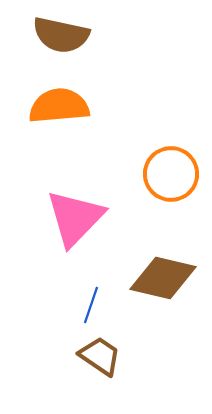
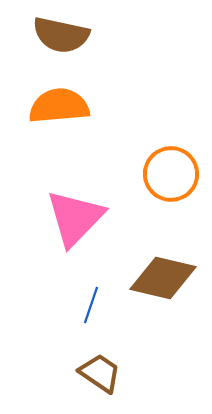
brown trapezoid: moved 17 px down
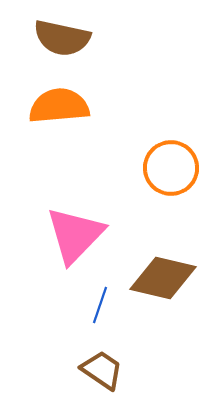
brown semicircle: moved 1 px right, 3 px down
orange circle: moved 6 px up
pink triangle: moved 17 px down
blue line: moved 9 px right
brown trapezoid: moved 2 px right, 3 px up
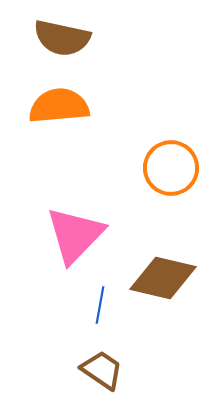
blue line: rotated 9 degrees counterclockwise
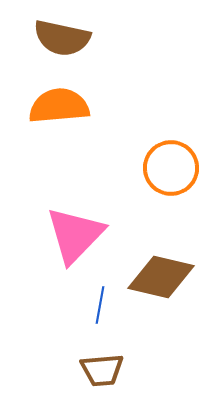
brown diamond: moved 2 px left, 1 px up
brown trapezoid: rotated 141 degrees clockwise
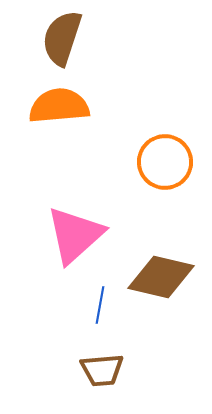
brown semicircle: rotated 96 degrees clockwise
orange circle: moved 6 px left, 6 px up
pink triangle: rotated 4 degrees clockwise
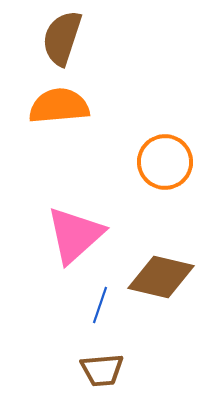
blue line: rotated 9 degrees clockwise
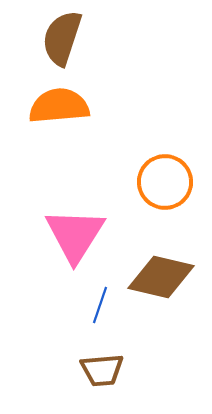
orange circle: moved 20 px down
pink triangle: rotated 16 degrees counterclockwise
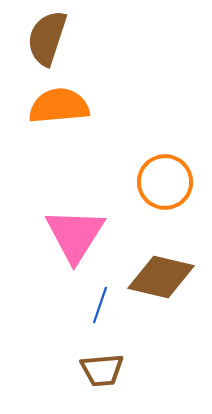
brown semicircle: moved 15 px left
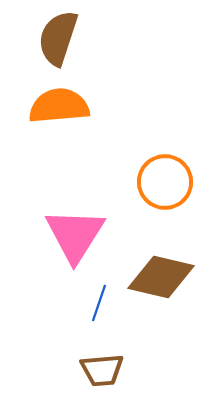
brown semicircle: moved 11 px right
blue line: moved 1 px left, 2 px up
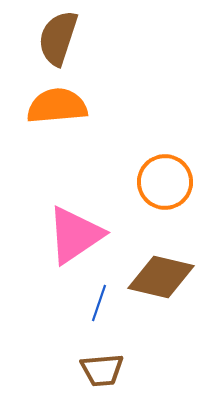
orange semicircle: moved 2 px left
pink triangle: rotated 24 degrees clockwise
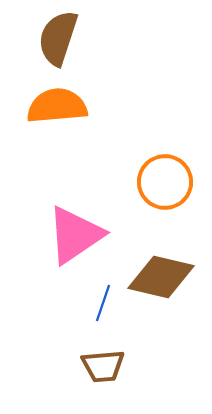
blue line: moved 4 px right
brown trapezoid: moved 1 px right, 4 px up
